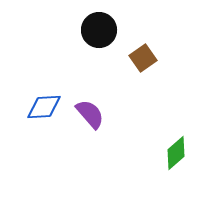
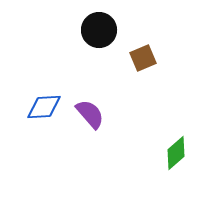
brown square: rotated 12 degrees clockwise
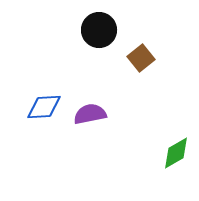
brown square: moved 2 px left; rotated 16 degrees counterclockwise
purple semicircle: rotated 60 degrees counterclockwise
green diamond: rotated 12 degrees clockwise
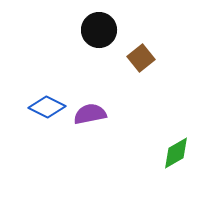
blue diamond: moved 3 px right; rotated 30 degrees clockwise
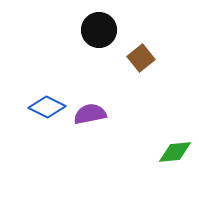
green diamond: moved 1 px left, 1 px up; rotated 24 degrees clockwise
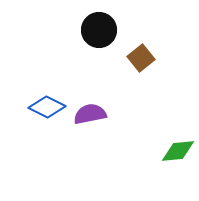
green diamond: moved 3 px right, 1 px up
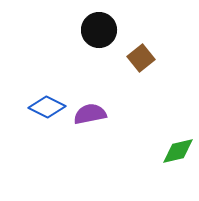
green diamond: rotated 8 degrees counterclockwise
